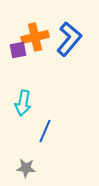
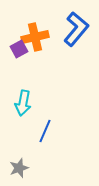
blue L-shape: moved 7 px right, 10 px up
purple square: moved 1 px right, 1 px up; rotated 18 degrees counterclockwise
gray star: moved 7 px left; rotated 24 degrees counterclockwise
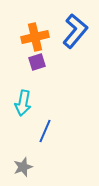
blue L-shape: moved 1 px left, 2 px down
purple square: moved 18 px right, 13 px down; rotated 12 degrees clockwise
gray star: moved 4 px right, 1 px up
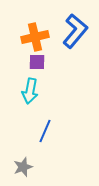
purple square: rotated 18 degrees clockwise
cyan arrow: moved 7 px right, 12 px up
